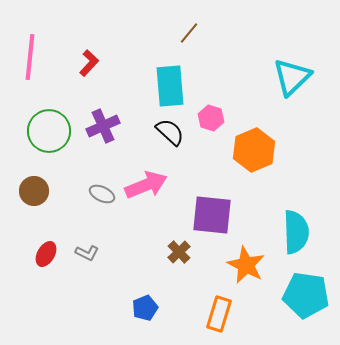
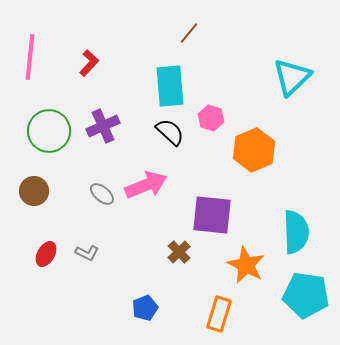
gray ellipse: rotated 15 degrees clockwise
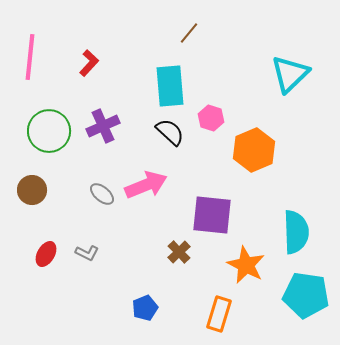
cyan triangle: moved 2 px left, 3 px up
brown circle: moved 2 px left, 1 px up
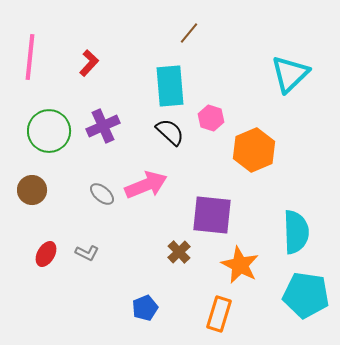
orange star: moved 6 px left
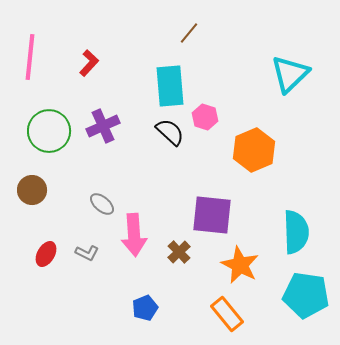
pink hexagon: moved 6 px left, 1 px up
pink arrow: moved 12 px left, 50 px down; rotated 108 degrees clockwise
gray ellipse: moved 10 px down
orange rectangle: moved 8 px right; rotated 56 degrees counterclockwise
